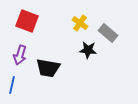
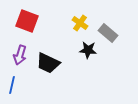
black trapezoid: moved 5 px up; rotated 15 degrees clockwise
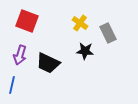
gray rectangle: rotated 24 degrees clockwise
black star: moved 3 px left, 1 px down
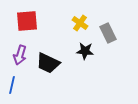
red square: rotated 25 degrees counterclockwise
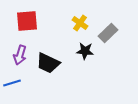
gray rectangle: rotated 72 degrees clockwise
blue line: moved 2 px up; rotated 60 degrees clockwise
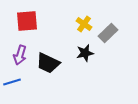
yellow cross: moved 4 px right, 1 px down
black star: moved 2 px down; rotated 18 degrees counterclockwise
blue line: moved 1 px up
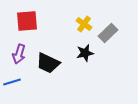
purple arrow: moved 1 px left, 1 px up
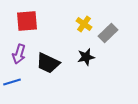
black star: moved 1 px right, 4 px down
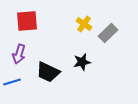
black star: moved 4 px left, 5 px down
black trapezoid: moved 9 px down
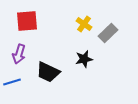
black star: moved 2 px right, 3 px up
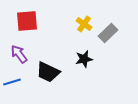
purple arrow: rotated 126 degrees clockwise
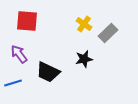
red square: rotated 10 degrees clockwise
blue line: moved 1 px right, 1 px down
